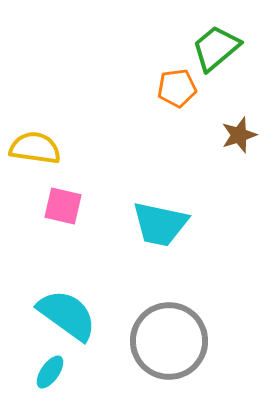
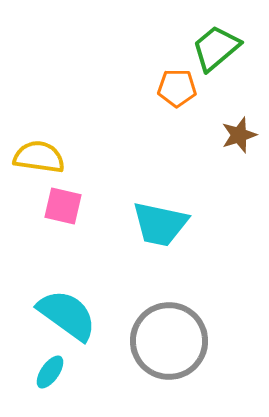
orange pentagon: rotated 9 degrees clockwise
yellow semicircle: moved 4 px right, 9 px down
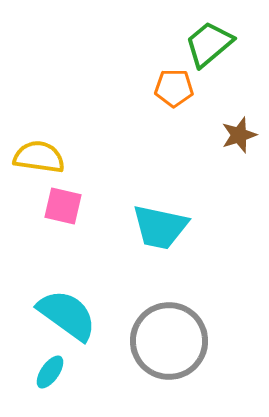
green trapezoid: moved 7 px left, 4 px up
orange pentagon: moved 3 px left
cyan trapezoid: moved 3 px down
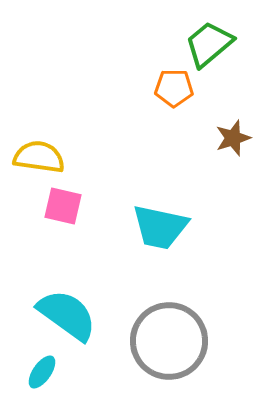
brown star: moved 6 px left, 3 px down
cyan ellipse: moved 8 px left
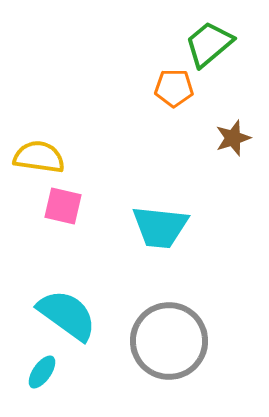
cyan trapezoid: rotated 6 degrees counterclockwise
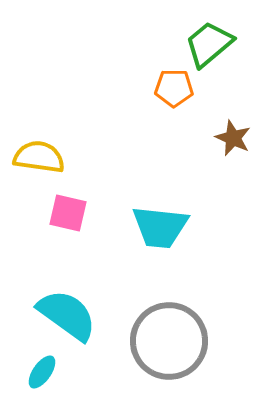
brown star: rotated 30 degrees counterclockwise
pink square: moved 5 px right, 7 px down
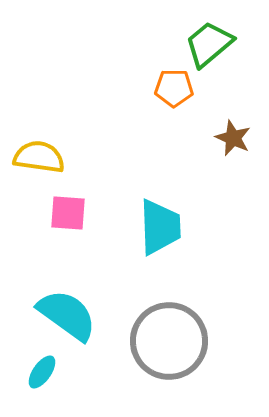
pink square: rotated 9 degrees counterclockwise
cyan trapezoid: rotated 98 degrees counterclockwise
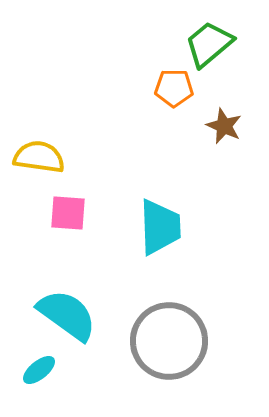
brown star: moved 9 px left, 12 px up
cyan ellipse: moved 3 px left, 2 px up; rotated 16 degrees clockwise
